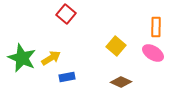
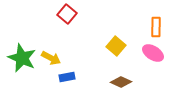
red square: moved 1 px right
yellow arrow: rotated 60 degrees clockwise
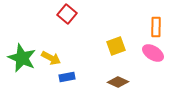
yellow square: rotated 30 degrees clockwise
brown diamond: moved 3 px left
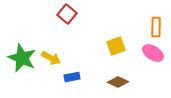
blue rectangle: moved 5 px right
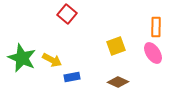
pink ellipse: rotated 25 degrees clockwise
yellow arrow: moved 1 px right, 2 px down
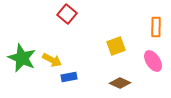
pink ellipse: moved 8 px down
blue rectangle: moved 3 px left
brown diamond: moved 2 px right, 1 px down
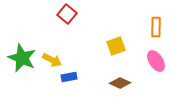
pink ellipse: moved 3 px right
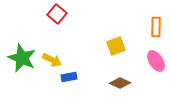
red square: moved 10 px left
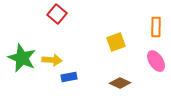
yellow square: moved 4 px up
yellow arrow: rotated 24 degrees counterclockwise
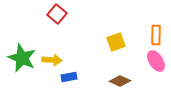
orange rectangle: moved 8 px down
brown diamond: moved 2 px up
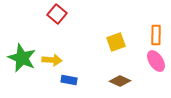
blue rectangle: moved 3 px down; rotated 21 degrees clockwise
